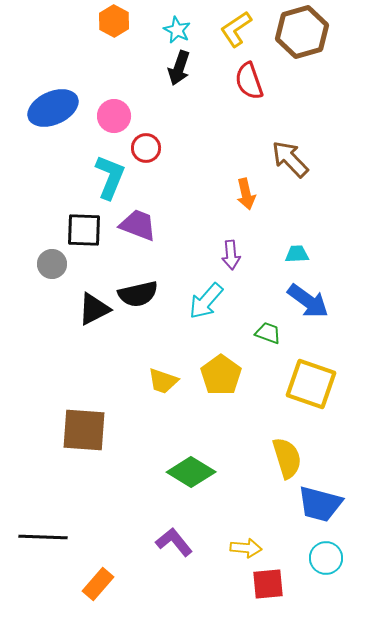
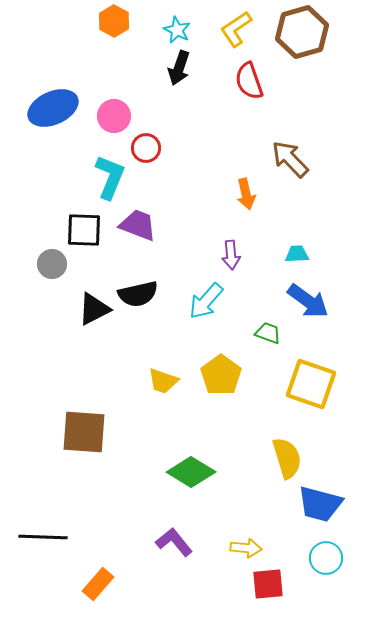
brown square: moved 2 px down
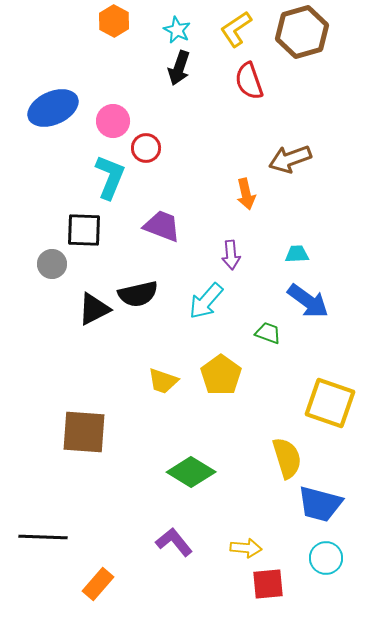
pink circle: moved 1 px left, 5 px down
brown arrow: rotated 66 degrees counterclockwise
purple trapezoid: moved 24 px right, 1 px down
yellow square: moved 19 px right, 19 px down
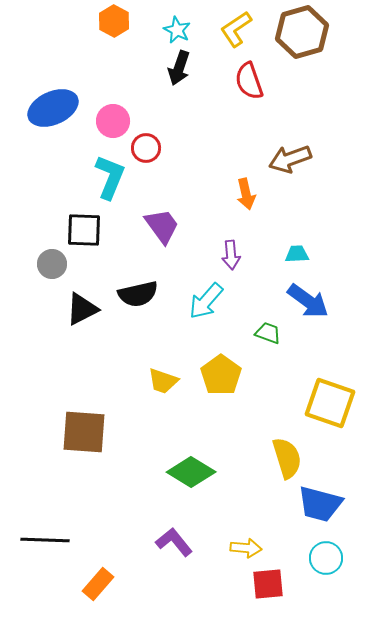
purple trapezoid: rotated 33 degrees clockwise
black triangle: moved 12 px left
black line: moved 2 px right, 3 px down
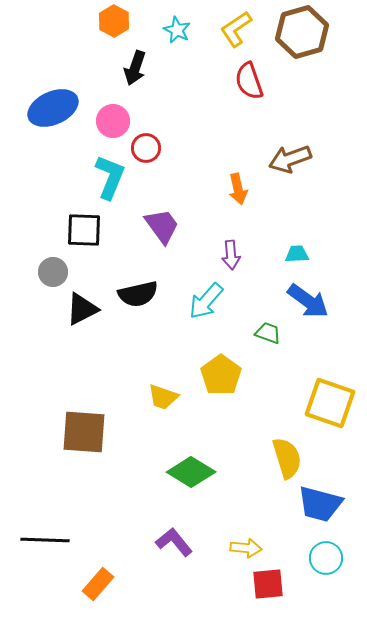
black arrow: moved 44 px left
orange arrow: moved 8 px left, 5 px up
gray circle: moved 1 px right, 8 px down
yellow trapezoid: moved 16 px down
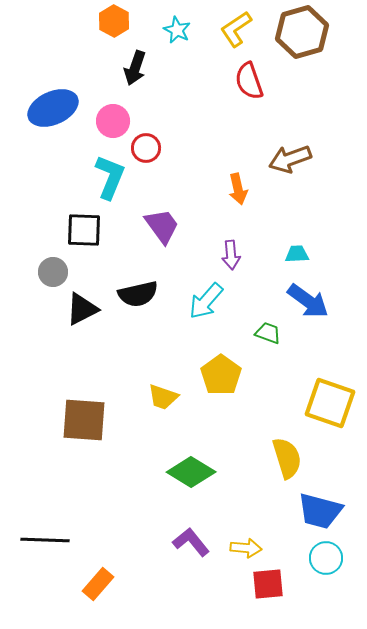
brown square: moved 12 px up
blue trapezoid: moved 7 px down
purple L-shape: moved 17 px right
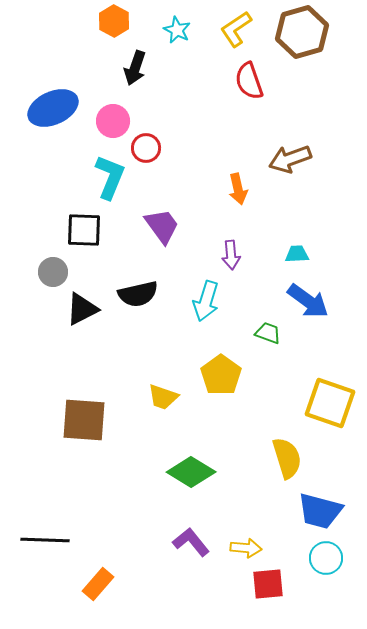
cyan arrow: rotated 24 degrees counterclockwise
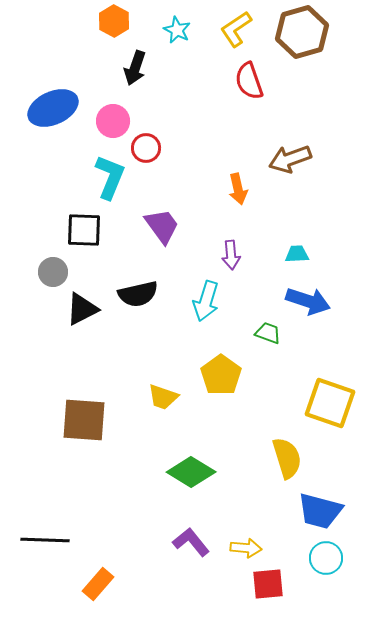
blue arrow: rotated 18 degrees counterclockwise
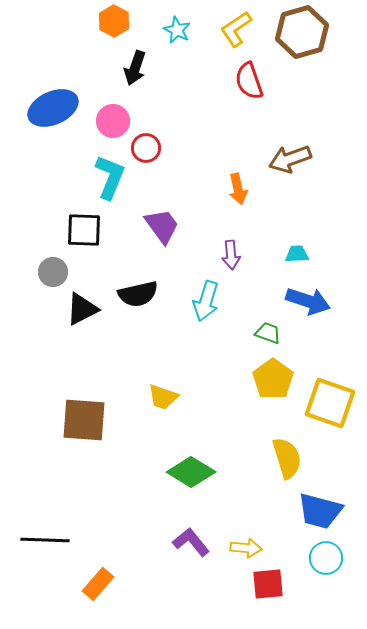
yellow pentagon: moved 52 px right, 4 px down
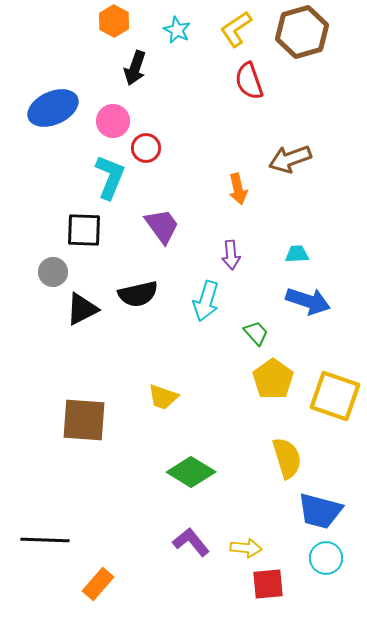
green trapezoid: moved 12 px left; rotated 28 degrees clockwise
yellow square: moved 5 px right, 7 px up
